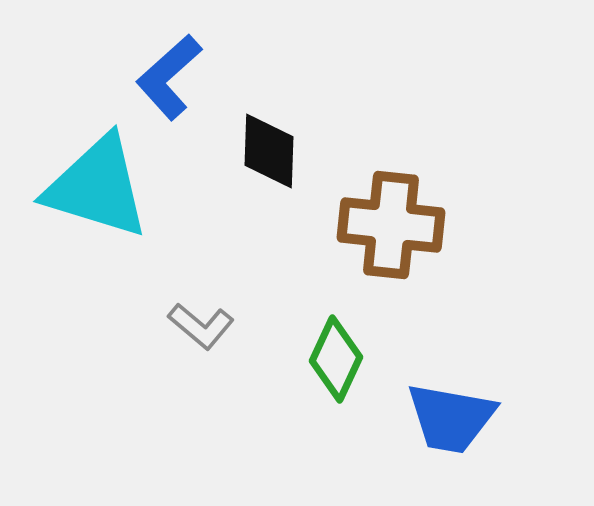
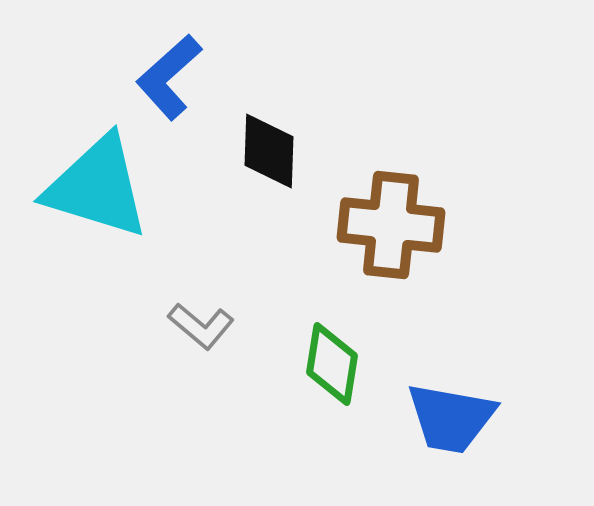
green diamond: moved 4 px left, 5 px down; rotated 16 degrees counterclockwise
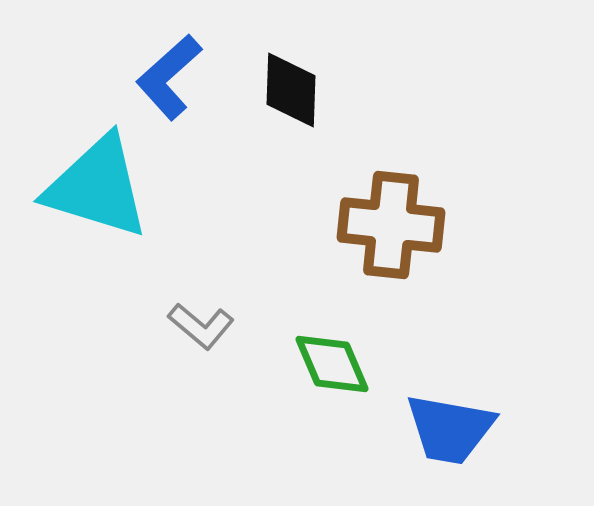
black diamond: moved 22 px right, 61 px up
green diamond: rotated 32 degrees counterclockwise
blue trapezoid: moved 1 px left, 11 px down
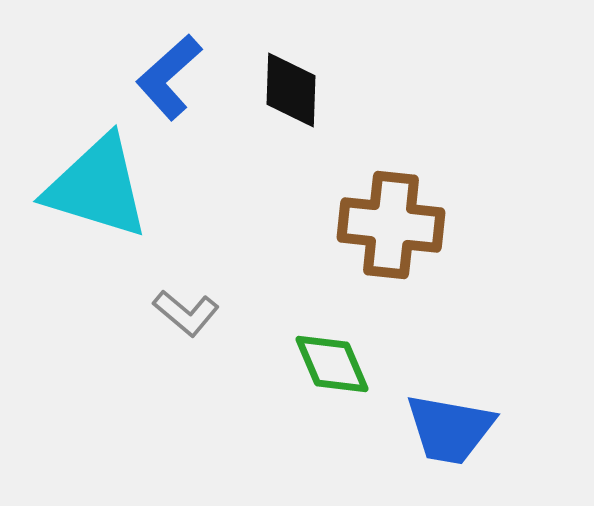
gray L-shape: moved 15 px left, 13 px up
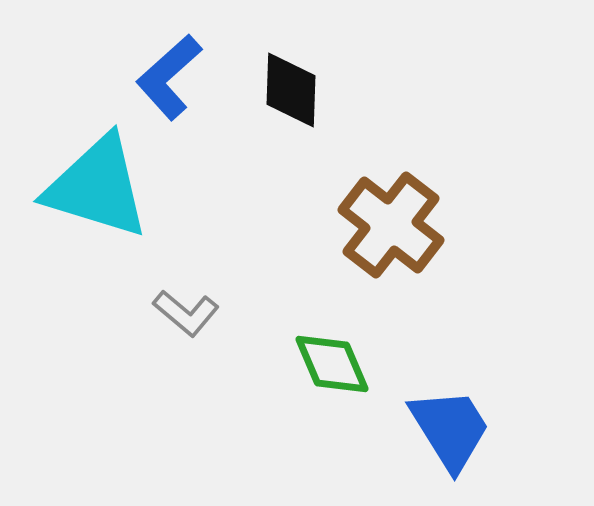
brown cross: rotated 32 degrees clockwise
blue trapezoid: rotated 132 degrees counterclockwise
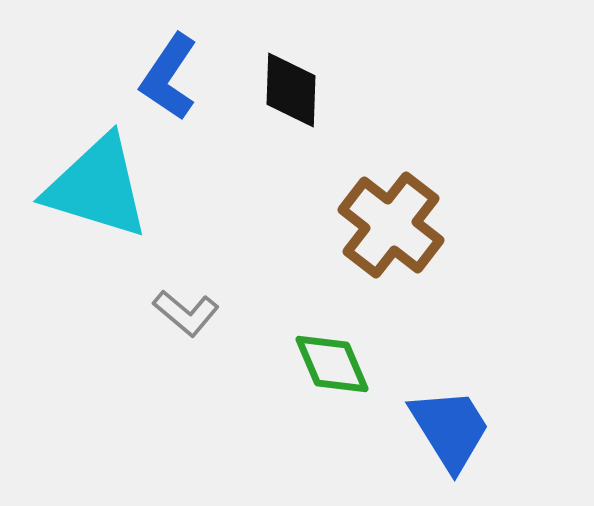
blue L-shape: rotated 14 degrees counterclockwise
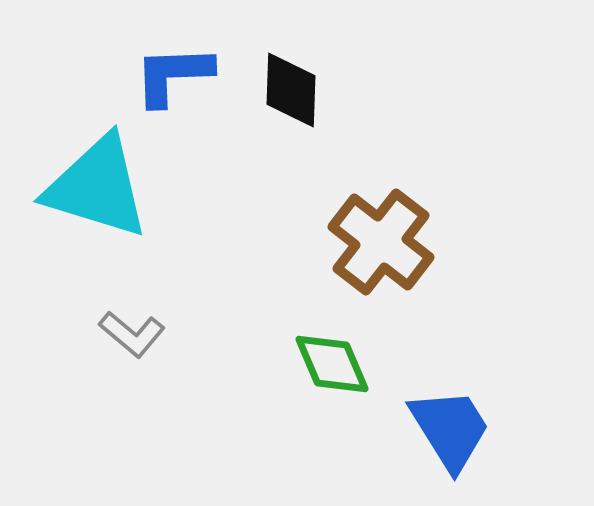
blue L-shape: moved 4 px right, 2 px up; rotated 54 degrees clockwise
brown cross: moved 10 px left, 17 px down
gray L-shape: moved 54 px left, 21 px down
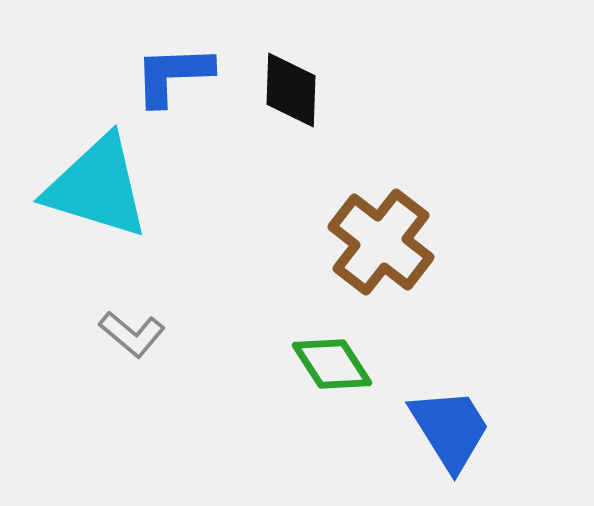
green diamond: rotated 10 degrees counterclockwise
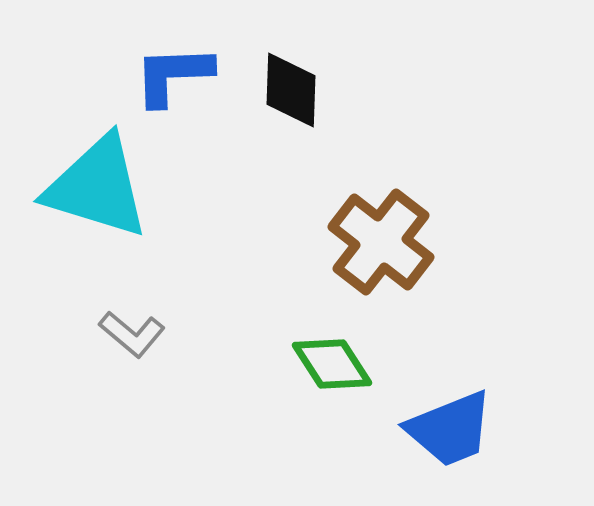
blue trapezoid: rotated 100 degrees clockwise
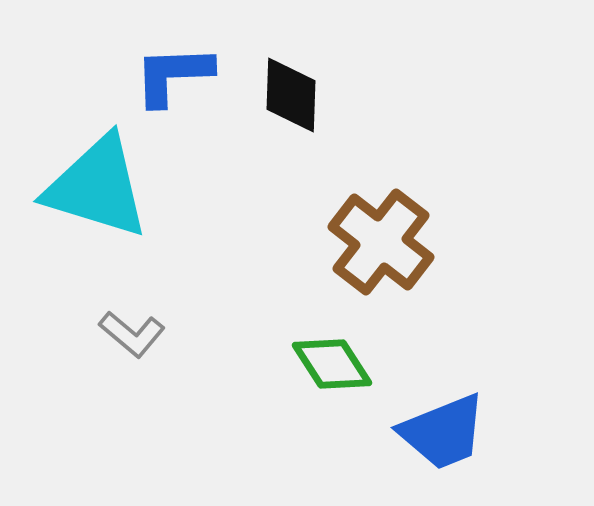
black diamond: moved 5 px down
blue trapezoid: moved 7 px left, 3 px down
